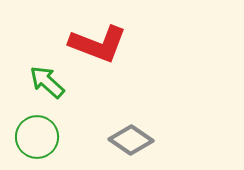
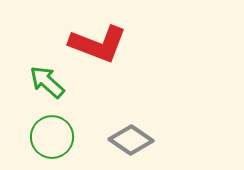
green circle: moved 15 px right
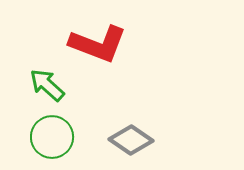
green arrow: moved 3 px down
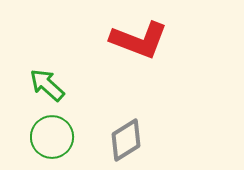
red L-shape: moved 41 px right, 4 px up
gray diamond: moved 5 px left; rotated 66 degrees counterclockwise
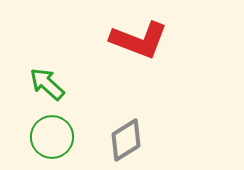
green arrow: moved 1 px up
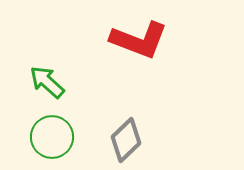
green arrow: moved 2 px up
gray diamond: rotated 12 degrees counterclockwise
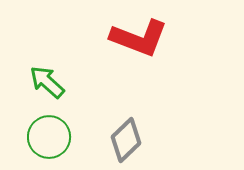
red L-shape: moved 2 px up
green circle: moved 3 px left
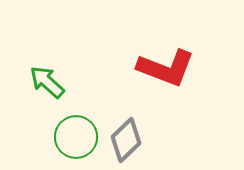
red L-shape: moved 27 px right, 30 px down
green circle: moved 27 px right
